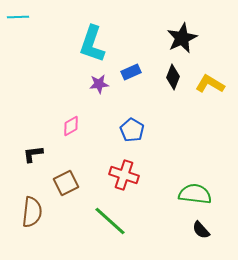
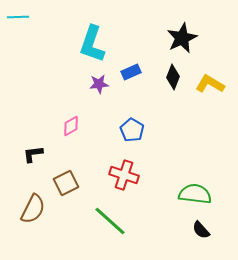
brown semicircle: moved 1 px right, 3 px up; rotated 20 degrees clockwise
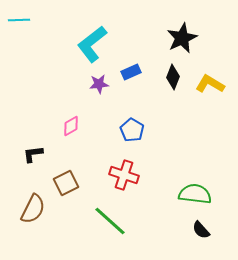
cyan line: moved 1 px right, 3 px down
cyan L-shape: rotated 33 degrees clockwise
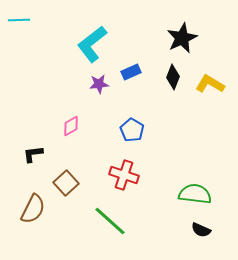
brown square: rotated 15 degrees counterclockwise
black semicircle: rotated 24 degrees counterclockwise
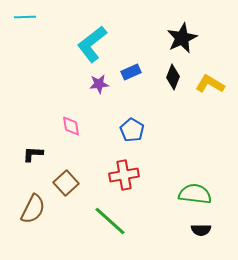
cyan line: moved 6 px right, 3 px up
pink diamond: rotated 70 degrees counterclockwise
black L-shape: rotated 10 degrees clockwise
red cross: rotated 28 degrees counterclockwise
black semicircle: rotated 24 degrees counterclockwise
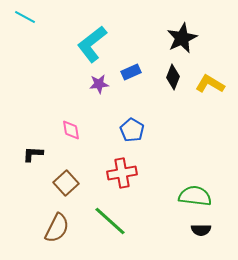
cyan line: rotated 30 degrees clockwise
pink diamond: moved 4 px down
red cross: moved 2 px left, 2 px up
green semicircle: moved 2 px down
brown semicircle: moved 24 px right, 19 px down
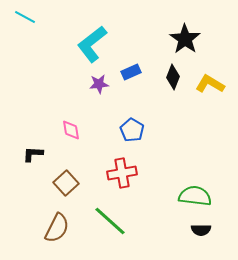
black star: moved 3 px right, 1 px down; rotated 12 degrees counterclockwise
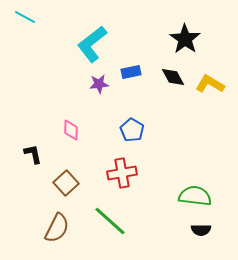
blue rectangle: rotated 12 degrees clockwise
black diamond: rotated 50 degrees counterclockwise
pink diamond: rotated 10 degrees clockwise
black L-shape: rotated 75 degrees clockwise
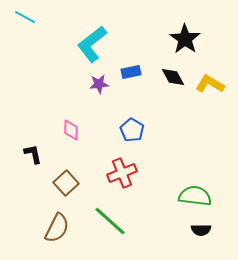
red cross: rotated 12 degrees counterclockwise
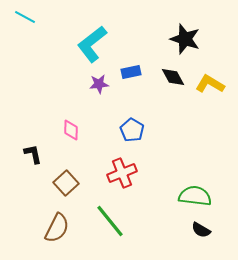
black star: rotated 16 degrees counterclockwise
green line: rotated 9 degrees clockwise
black semicircle: rotated 30 degrees clockwise
